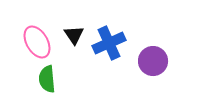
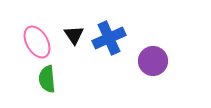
blue cross: moved 5 px up
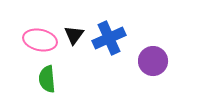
black triangle: rotated 10 degrees clockwise
pink ellipse: moved 3 px right, 2 px up; rotated 48 degrees counterclockwise
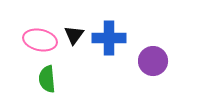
blue cross: rotated 24 degrees clockwise
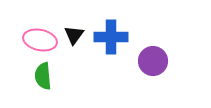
blue cross: moved 2 px right, 1 px up
green semicircle: moved 4 px left, 3 px up
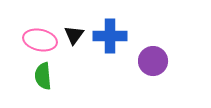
blue cross: moved 1 px left, 1 px up
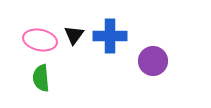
green semicircle: moved 2 px left, 2 px down
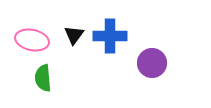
pink ellipse: moved 8 px left
purple circle: moved 1 px left, 2 px down
green semicircle: moved 2 px right
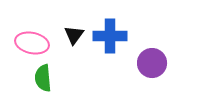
pink ellipse: moved 3 px down
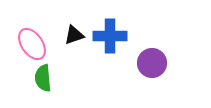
black triangle: rotated 35 degrees clockwise
pink ellipse: moved 1 px down; rotated 44 degrees clockwise
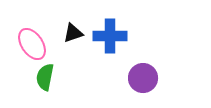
black triangle: moved 1 px left, 2 px up
purple circle: moved 9 px left, 15 px down
green semicircle: moved 2 px right, 1 px up; rotated 16 degrees clockwise
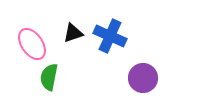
blue cross: rotated 24 degrees clockwise
green semicircle: moved 4 px right
